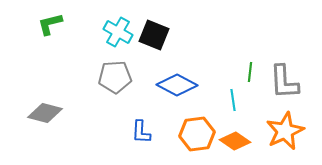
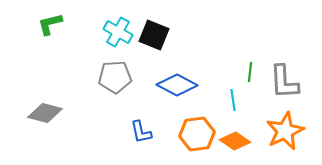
blue L-shape: rotated 15 degrees counterclockwise
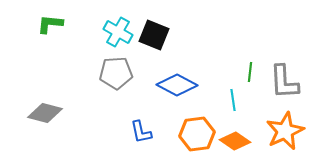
green L-shape: rotated 20 degrees clockwise
gray pentagon: moved 1 px right, 4 px up
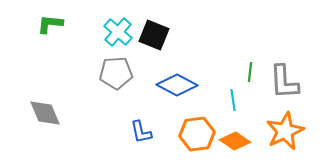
cyan cross: rotated 12 degrees clockwise
gray diamond: rotated 52 degrees clockwise
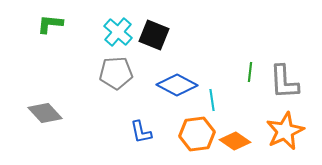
cyan line: moved 21 px left
gray diamond: rotated 20 degrees counterclockwise
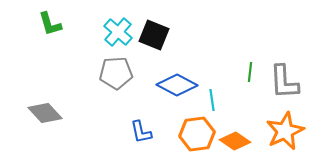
green L-shape: rotated 112 degrees counterclockwise
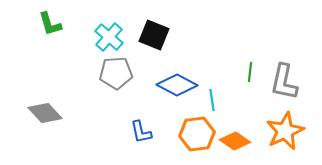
cyan cross: moved 9 px left, 5 px down
gray L-shape: rotated 15 degrees clockwise
